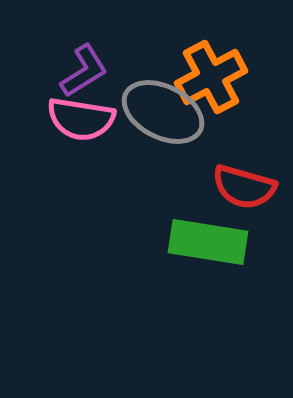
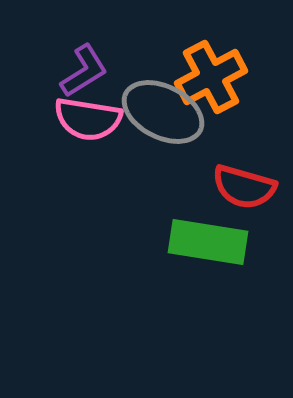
pink semicircle: moved 7 px right
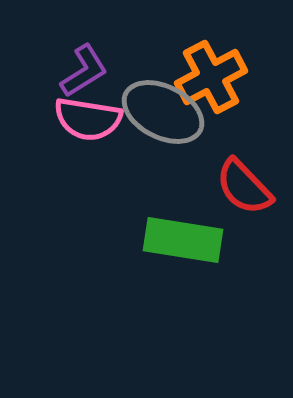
red semicircle: rotated 30 degrees clockwise
green rectangle: moved 25 px left, 2 px up
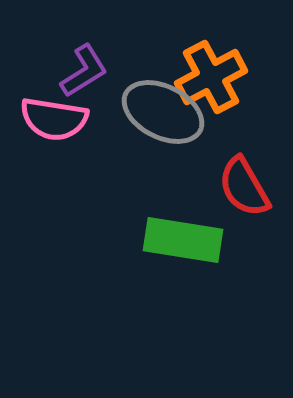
pink semicircle: moved 34 px left
red semicircle: rotated 14 degrees clockwise
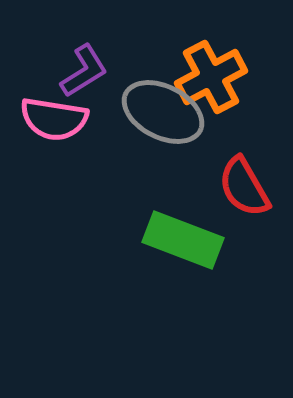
green rectangle: rotated 12 degrees clockwise
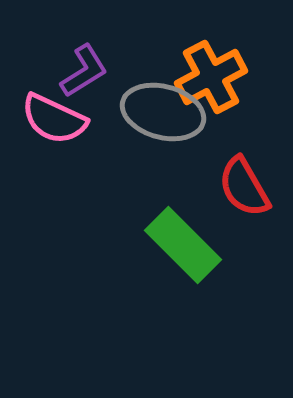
gray ellipse: rotated 12 degrees counterclockwise
pink semicircle: rotated 16 degrees clockwise
green rectangle: moved 5 px down; rotated 24 degrees clockwise
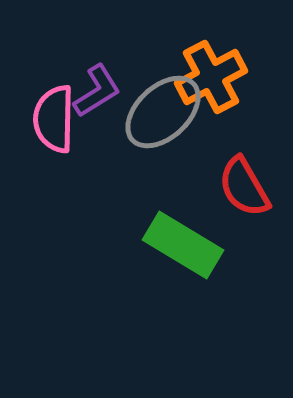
purple L-shape: moved 13 px right, 20 px down
gray ellipse: rotated 58 degrees counterclockwise
pink semicircle: rotated 66 degrees clockwise
green rectangle: rotated 14 degrees counterclockwise
